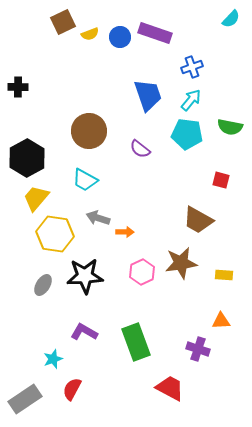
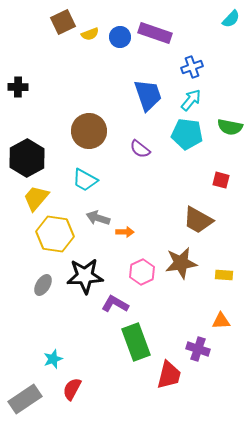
purple L-shape: moved 31 px right, 28 px up
red trapezoid: moved 1 px left, 13 px up; rotated 76 degrees clockwise
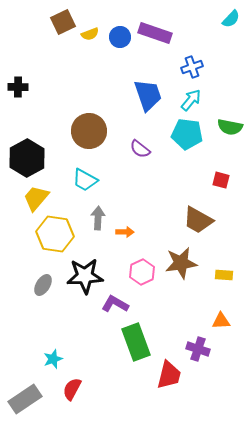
gray arrow: rotated 75 degrees clockwise
